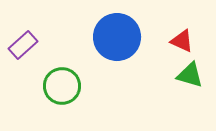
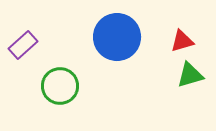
red triangle: rotated 40 degrees counterclockwise
green triangle: rotated 32 degrees counterclockwise
green circle: moved 2 px left
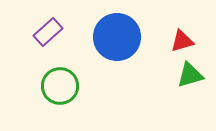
purple rectangle: moved 25 px right, 13 px up
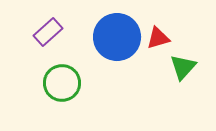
red triangle: moved 24 px left, 3 px up
green triangle: moved 7 px left, 8 px up; rotated 32 degrees counterclockwise
green circle: moved 2 px right, 3 px up
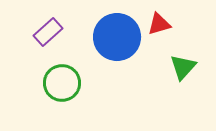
red triangle: moved 1 px right, 14 px up
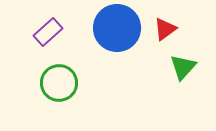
red triangle: moved 6 px right, 5 px down; rotated 20 degrees counterclockwise
blue circle: moved 9 px up
green circle: moved 3 px left
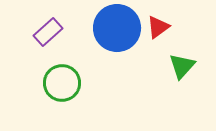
red triangle: moved 7 px left, 2 px up
green triangle: moved 1 px left, 1 px up
green circle: moved 3 px right
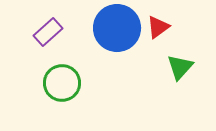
green triangle: moved 2 px left, 1 px down
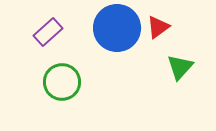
green circle: moved 1 px up
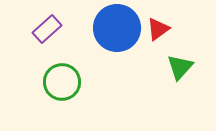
red triangle: moved 2 px down
purple rectangle: moved 1 px left, 3 px up
